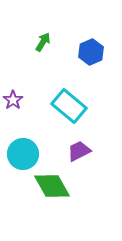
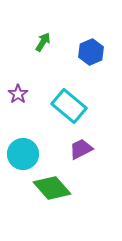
purple star: moved 5 px right, 6 px up
purple trapezoid: moved 2 px right, 2 px up
green diamond: moved 2 px down; rotated 12 degrees counterclockwise
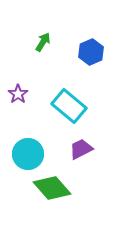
cyan circle: moved 5 px right
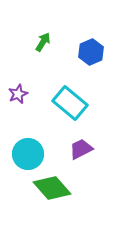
purple star: rotated 12 degrees clockwise
cyan rectangle: moved 1 px right, 3 px up
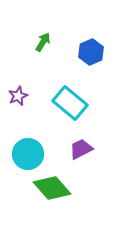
purple star: moved 2 px down
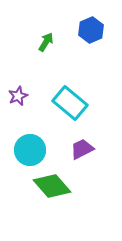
green arrow: moved 3 px right
blue hexagon: moved 22 px up
purple trapezoid: moved 1 px right
cyan circle: moved 2 px right, 4 px up
green diamond: moved 2 px up
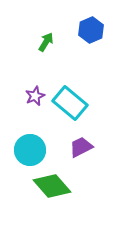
purple star: moved 17 px right
purple trapezoid: moved 1 px left, 2 px up
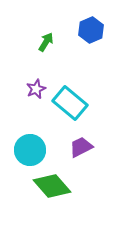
purple star: moved 1 px right, 7 px up
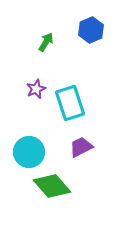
cyan rectangle: rotated 32 degrees clockwise
cyan circle: moved 1 px left, 2 px down
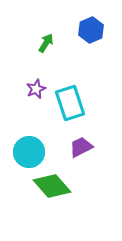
green arrow: moved 1 px down
